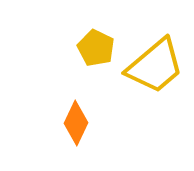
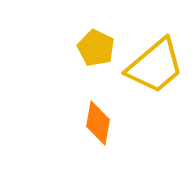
orange diamond: moved 22 px right; rotated 15 degrees counterclockwise
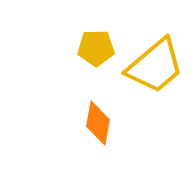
yellow pentagon: rotated 27 degrees counterclockwise
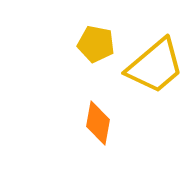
yellow pentagon: moved 4 px up; rotated 12 degrees clockwise
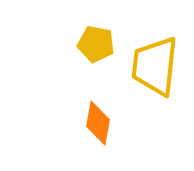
yellow trapezoid: rotated 136 degrees clockwise
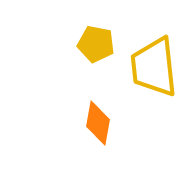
yellow trapezoid: moved 1 px left, 1 px down; rotated 12 degrees counterclockwise
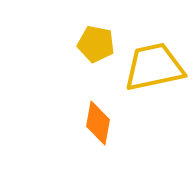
yellow trapezoid: rotated 84 degrees clockwise
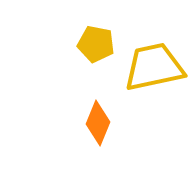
orange diamond: rotated 12 degrees clockwise
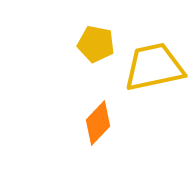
orange diamond: rotated 21 degrees clockwise
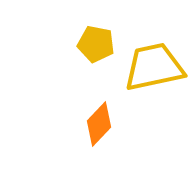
orange diamond: moved 1 px right, 1 px down
